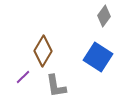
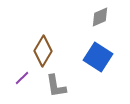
gray diamond: moved 4 px left, 1 px down; rotated 30 degrees clockwise
purple line: moved 1 px left, 1 px down
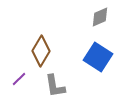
brown diamond: moved 2 px left
purple line: moved 3 px left, 1 px down
gray L-shape: moved 1 px left
